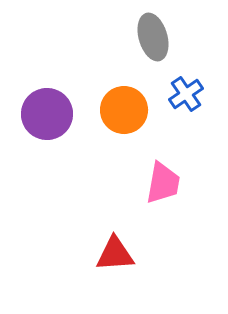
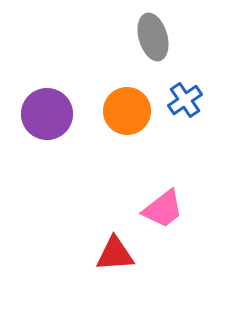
blue cross: moved 1 px left, 6 px down
orange circle: moved 3 px right, 1 px down
pink trapezoid: moved 26 px down; rotated 42 degrees clockwise
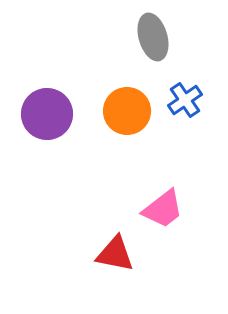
red triangle: rotated 15 degrees clockwise
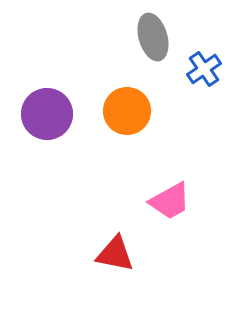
blue cross: moved 19 px right, 31 px up
pink trapezoid: moved 7 px right, 8 px up; rotated 9 degrees clockwise
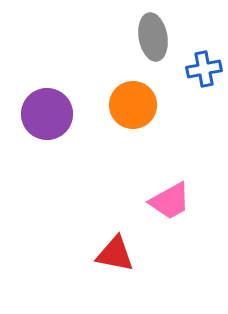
gray ellipse: rotated 6 degrees clockwise
blue cross: rotated 24 degrees clockwise
orange circle: moved 6 px right, 6 px up
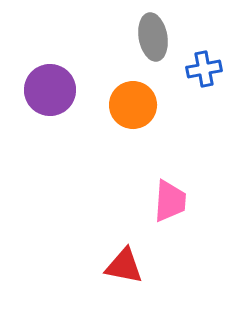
purple circle: moved 3 px right, 24 px up
pink trapezoid: rotated 57 degrees counterclockwise
red triangle: moved 9 px right, 12 px down
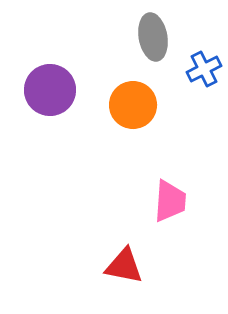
blue cross: rotated 16 degrees counterclockwise
